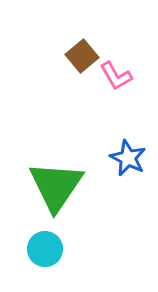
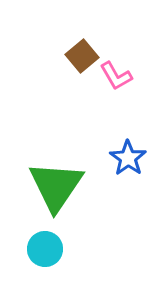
blue star: rotated 9 degrees clockwise
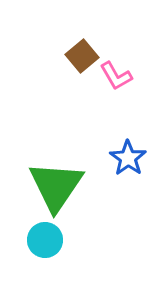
cyan circle: moved 9 px up
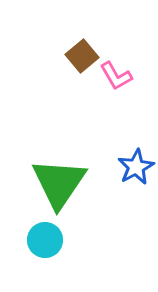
blue star: moved 8 px right, 9 px down; rotated 9 degrees clockwise
green triangle: moved 3 px right, 3 px up
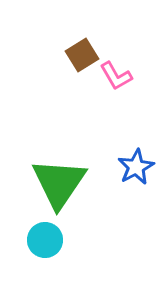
brown square: moved 1 px up; rotated 8 degrees clockwise
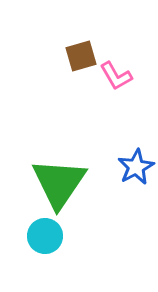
brown square: moved 1 px left, 1 px down; rotated 16 degrees clockwise
cyan circle: moved 4 px up
